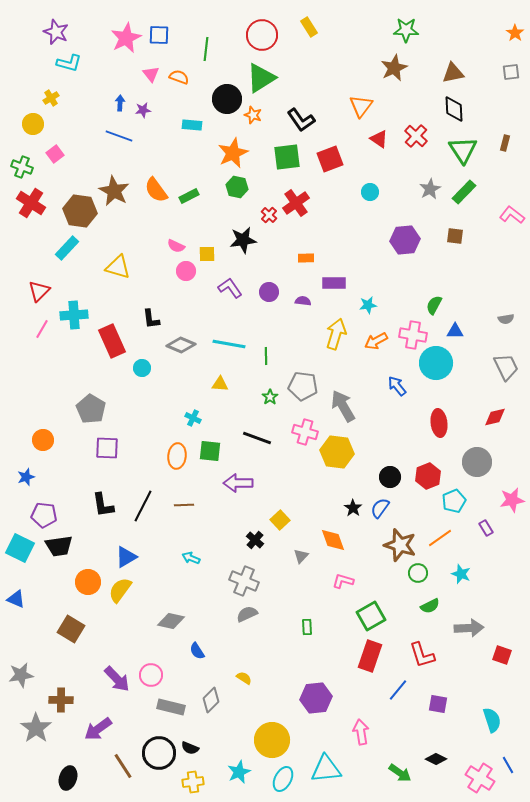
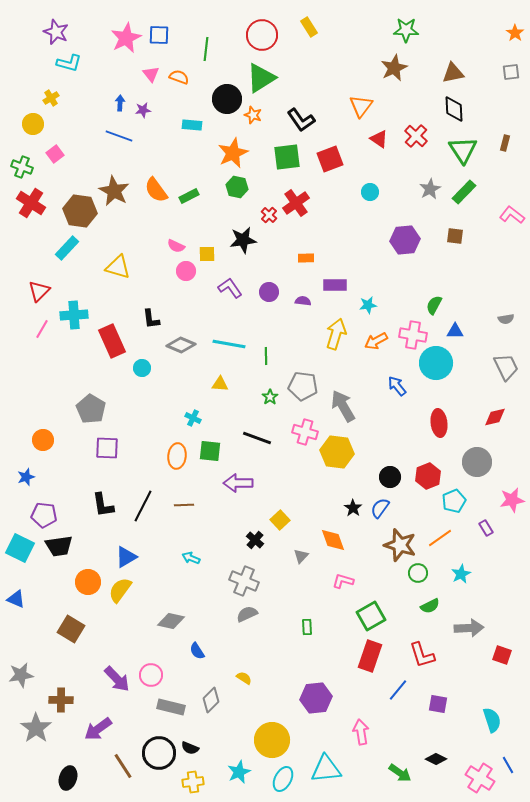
purple rectangle at (334, 283): moved 1 px right, 2 px down
cyan star at (461, 574): rotated 24 degrees clockwise
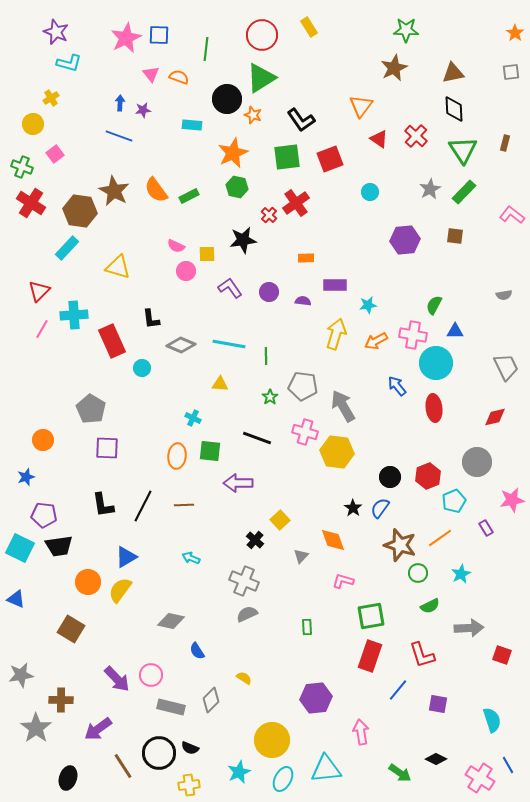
gray semicircle at (506, 319): moved 2 px left, 24 px up
red ellipse at (439, 423): moved 5 px left, 15 px up
green square at (371, 616): rotated 20 degrees clockwise
yellow cross at (193, 782): moved 4 px left, 3 px down
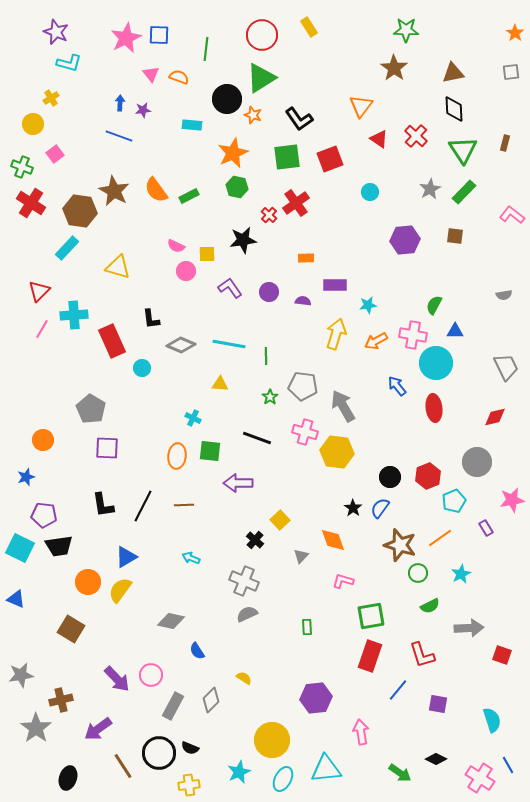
brown star at (394, 68): rotated 12 degrees counterclockwise
black L-shape at (301, 120): moved 2 px left, 1 px up
brown cross at (61, 700): rotated 15 degrees counterclockwise
gray rectangle at (171, 707): moved 2 px right, 1 px up; rotated 76 degrees counterclockwise
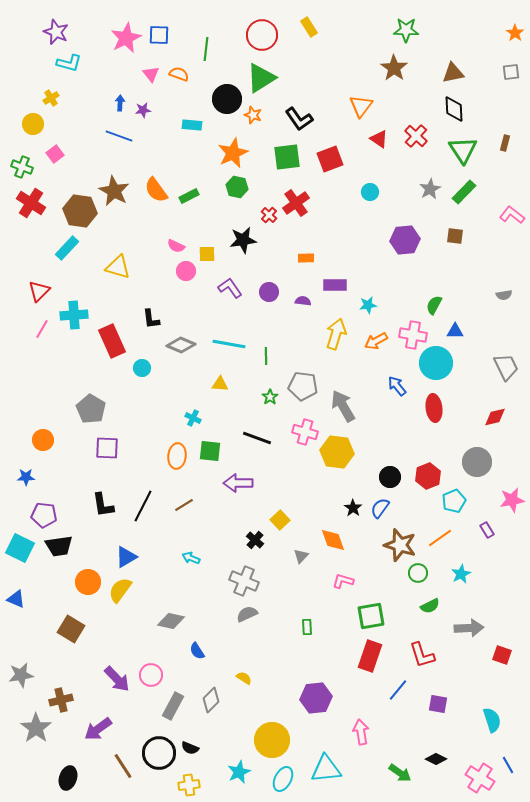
orange semicircle at (179, 77): moved 3 px up
blue star at (26, 477): rotated 18 degrees clockwise
brown line at (184, 505): rotated 30 degrees counterclockwise
purple rectangle at (486, 528): moved 1 px right, 2 px down
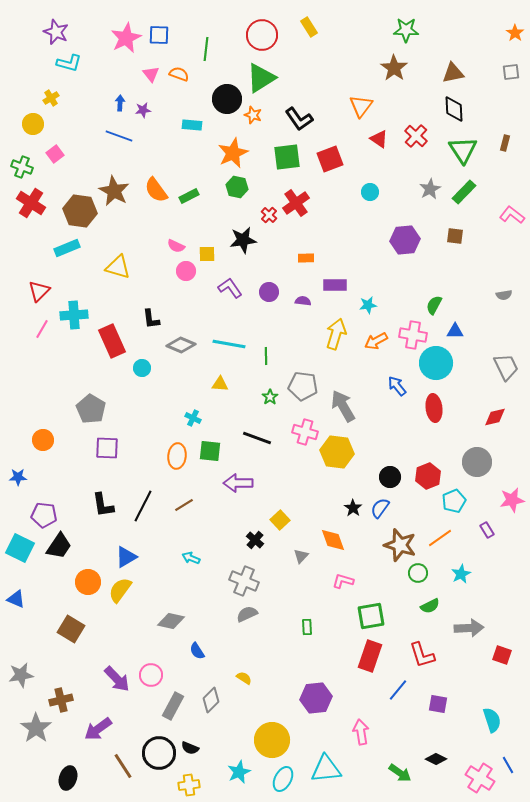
cyan rectangle at (67, 248): rotated 25 degrees clockwise
blue star at (26, 477): moved 8 px left
black trapezoid at (59, 546): rotated 48 degrees counterclockwise
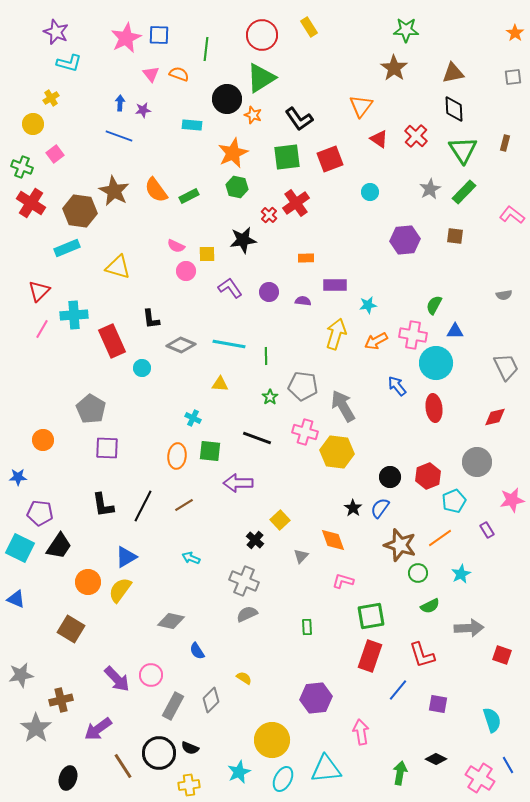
gray square at (511, 72): moved 2 px right, 5 px down
purple pentagon at (44, 515): moved 4 px left, 2 px up
green arrow at (400, 773): rotated 115 degrees counterclockwise
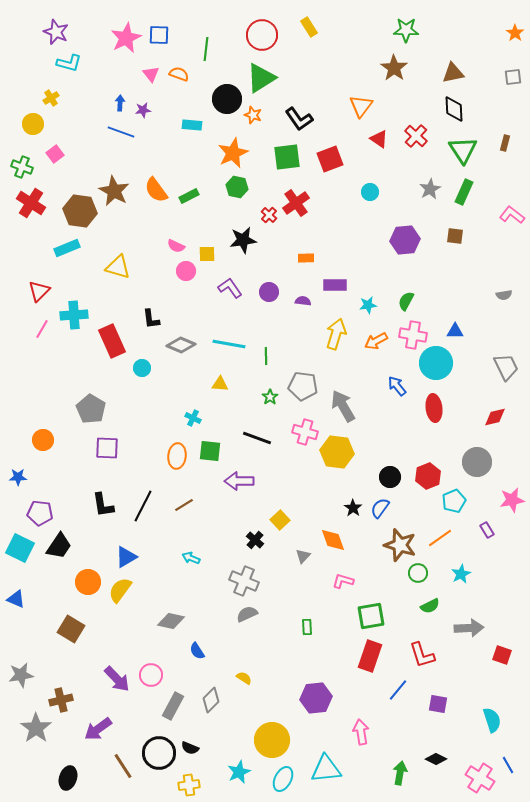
blue line at (119, 136): moved 2 px right, 4 px up
green rectangle at (464, 192): rotated 20 degrees counterclockwise
green semicircle at (434, 305): moved 28 px left, 4 px up
purple arrow at (238, 483): moved 1 px right, 2 px up
gray triangle at (301, 556): moved 2 px right
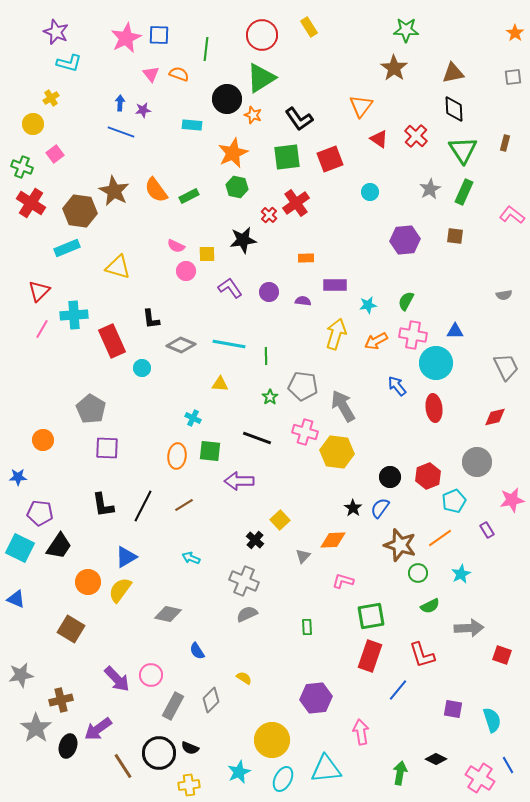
orange diamond at (333, 540): rotated 72 degrees counterclockwise
gray diamond at (171, 621): moved 3 px left, 7 px up
purple square at (438, 704): moved 15 px right, 5 px down
black ellipse at (68, 778): moved 32 px up
